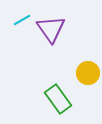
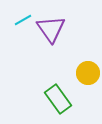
cyan line: moved 1 px right
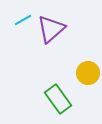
purple triangle: rotated 24 degrees clockwise
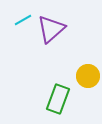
yellow circle: moved 3 px down
green rectangle: rotated 56 degrees clockwise
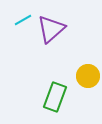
green rectangle: moved 3 px left, 2 px up
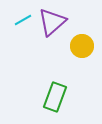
purple triangle: moved 1 px right, 7 px up
yellow circle: moved 6 px left, 30 px up
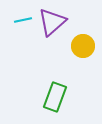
cyan line: rotated 18 degrees clockwise
yellow circle: moved 1 px right
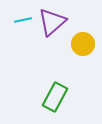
yellow circle: moved 2 px up
green rectangle: rotated 8 degrees clockwise
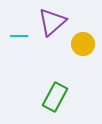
cyan line: moved 4 px left, 16 px down; rotated 12 degrees clockwise
